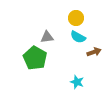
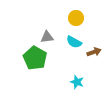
cyan semicircle: moved 4 px left, 5 px down
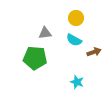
gray triangle: moved 2 px left, 4 px up
cyan semicircle: moved 2 px up
green pentagon: rotated 25 degrees counterclockwise
